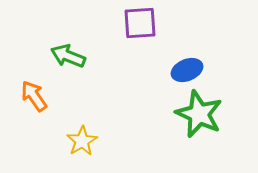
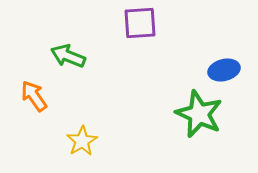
blue ellipse: moved 37 px right; rotated 8 degrees clockwise
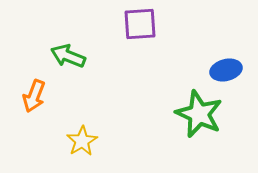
purple square: moved 1 px down
blue ellipse: moved 2 px right
orange arrow: rotated 124 degrees counterclockwise
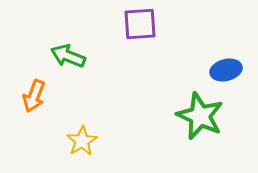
green star: moved 1 px right, 2 px down
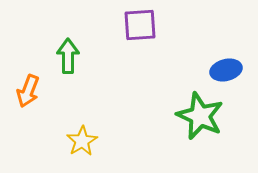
purple square: moved 1 px down
green arrow: rotated 68 degrees clockwise
orange arrow: moved 6 px left, 5 px up
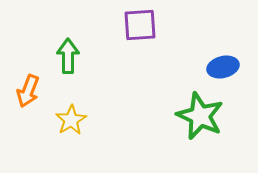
blue ellipse: moved 3 px left, 3 px up
yellow star: moved 11 px left, 21 px up
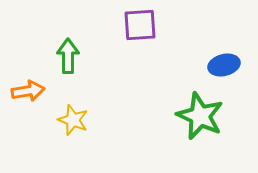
blue ellipse: moved 1 px right, 2 px up
orange arrow: rotated 120 degrees counterclockwise
yellow star: moved 2 px right; rotated 20 degrees counterclockwise
